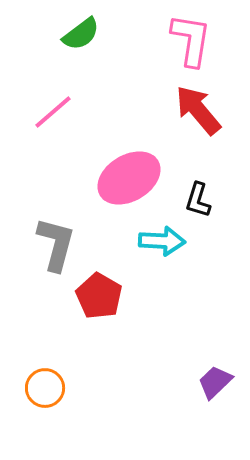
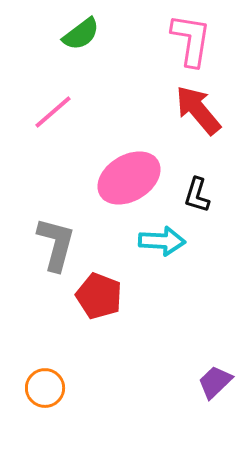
black L-shape: moved 1 px left, 5 px up
red pentagon: rotated 9 degrees counterclockwise
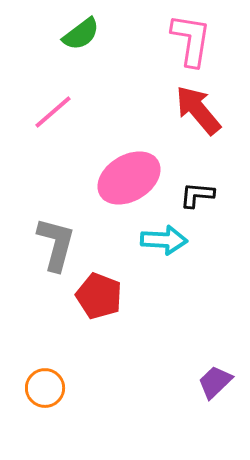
black L-shape: rotated 78 degrees clockwise
cyan arrow: moved 2 px right, 1 px up
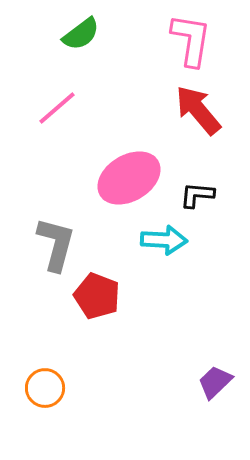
pink line: moved 4 px right, 4 px up
red pentagon: moved 2 px left
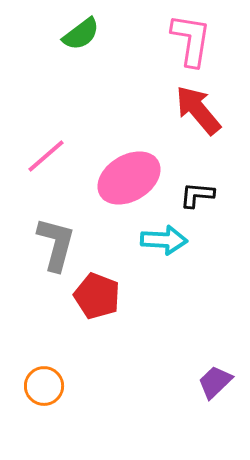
pink line: moved 11 px left, 48 px down
orange circle: moved 1 px left, 2 px up
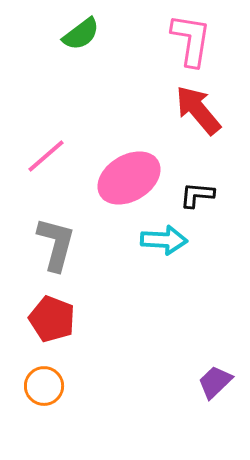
red pentagon: moved 45 px left, 23 px down
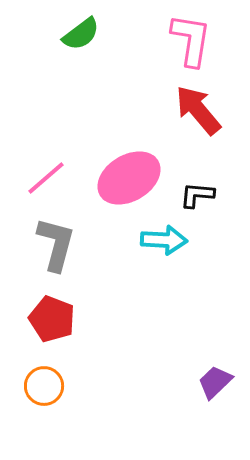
pink line: moved 22 px down
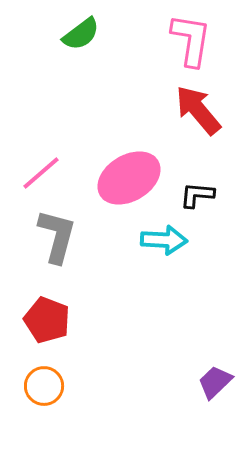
pink line: moved 5 px left, 5 px up
gray L-shape: moved 1 px right, 8 px up
red pentagon: moved 5 px left, 1 px down
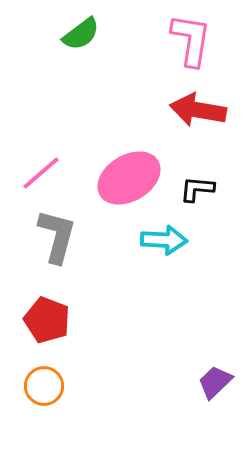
red arrow: rotated 40 degrees counterclockwise
black L-shape: moved 6 px up
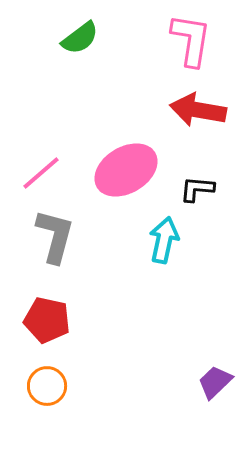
green semicircle: moved 1 px left, 4 px down
pink ellipse: moved 3 px left, 8 px up
gray L-shape: moved 2 px left
cyan arrow: rotated 81 degrees counterclockwise
red pentagon: rotated 9 degrees counterclockwise
orange circle: moved 3 px right
